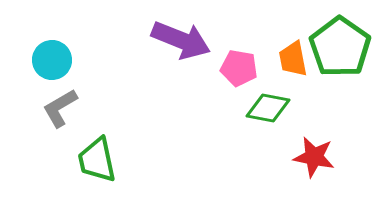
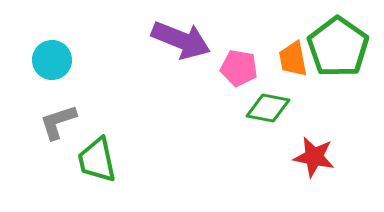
green pentagon: moved 2 px left
gray L-shape: moved 2 px left, 14 px down; rotated 12 degrees clockwise
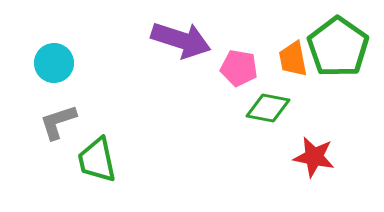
purple arrow: rotated 4 degrees counterclockwise
cyan circle: moved 2 px right, 3 px down
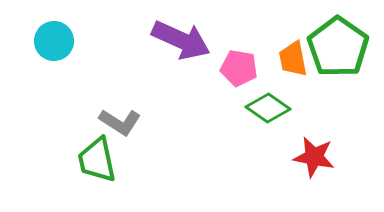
purple arrow: rotated 6 degrees clockwise
cyan circle: moved 22 px up
green diamond: rotated 24 degrees clockwise
gray L-shape: moved 62 px right; rotated 129 degrees counterclockwise
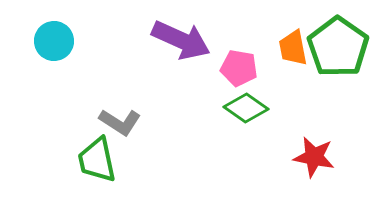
orange trapezoid: moved 11 px up
green diamond: moved 22 px left
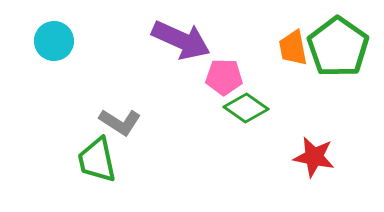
pink pentagon: moved 15 px left, 9 px down; rotated 9 degrees counterclockwise
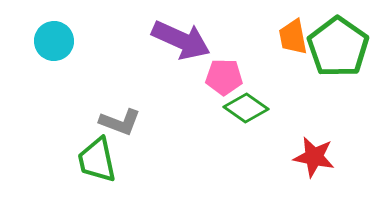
orange trapezoid: moved 11 px up
gray L-shape: rotated 12 degrees counterclockwise
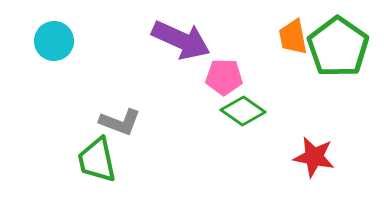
green diamond: moved 3 px left, 3 px down
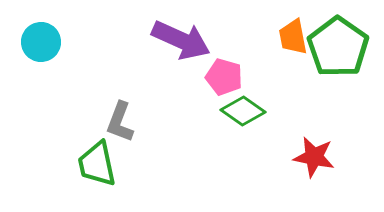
cyan circle: moved 13 px left, 1 px down
pink pentagon: rotated 15 degrees clockwise
gray L-shape: rotated 90 degrees clockwise
green trapezoid: moved 4 px down
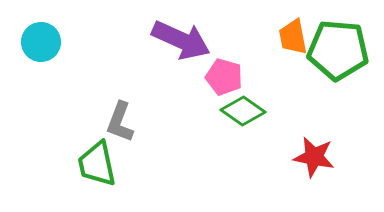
green pentagon: moved 3 px down; rotated 30 degrees counterclockwise
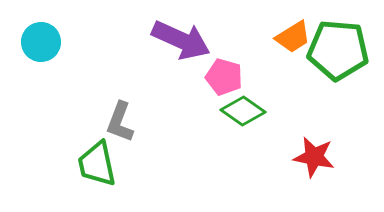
orange trapezoid: rotated 111 degrees counterclockwise
